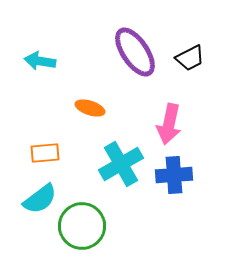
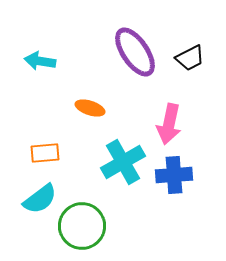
cyan cross: moved 2 px right, 2 px up
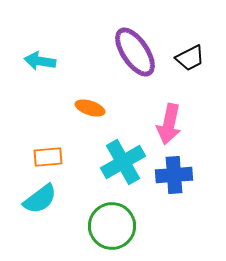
orange rectangle: moved 3 px right, 4 px down
green circle: moved 30 px right
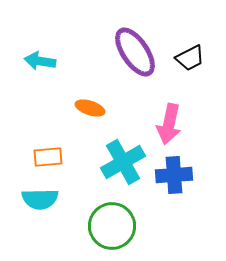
cyan semicircle: rotated 36 degrees clockwise
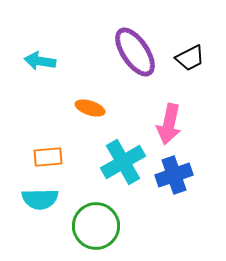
blue cross: rotated 15 degrees counterclockwise
green circle: moved 16 px left
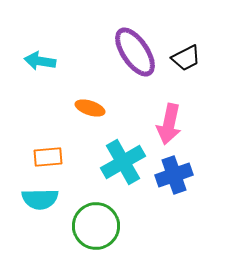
black trapezoid: moved 4 px left
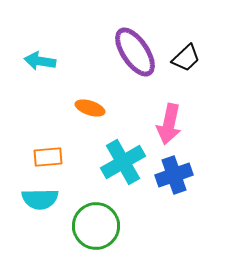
black trapezoid: rotated 16 degrees counterclockwise
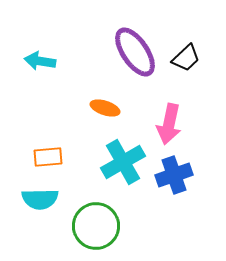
orange ellipse: moved 15 px right
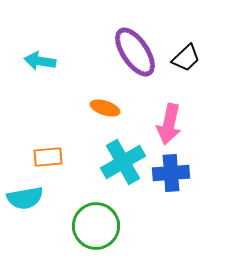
blue cross: moved 3 px left, 2 px up; rotated 15 degrees clockwise
cyan semicircle: moved 15 px left, 1 px up; rotated 9 degrees counterclockwise
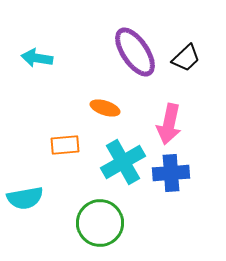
cyan arrow: moved 3 px left, 3 px up
orange rectangle: moved 17 px right, 12 px up
green circle: moved 4 px right, 3 px up
